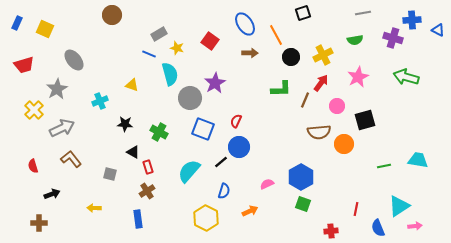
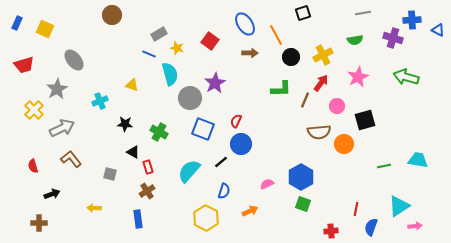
blue circle at (239, 147): moved 2 px right, 3 px up
blue semicircle at (378, 228): moved 7 px left, 1 px up; rotated 42 degrees clockwise
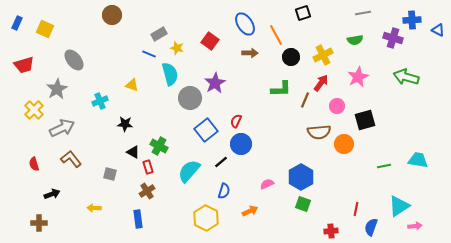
blue square at (203, 129): moved 3 px right, 1 px down; rotated 30 degrees clockwise
green cross at (159, 132): moved 14 px down
red semicircle at (33, 166): moved 1 px right, 2 px up
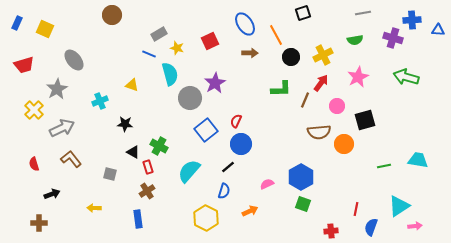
blue triangle at (438, 30): rotated 24 degrees counterclockwise
red square at (210, 41): rotated 30 degrees clockwise
black line at (221, 162): moved 7 px right, 5 px down
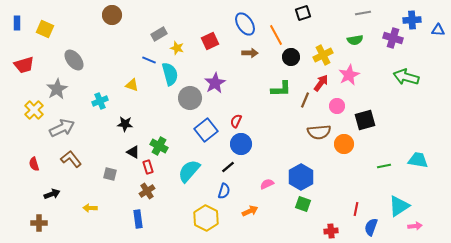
blue rectangle at (17, 23): rotated 24 degrees counterclockwise
blue line at (149, 54): moved 6 px down
pink star at (358, 77): moved 9 px left, 2 px up
yellow arrow at (94, 208): moved 4 px left
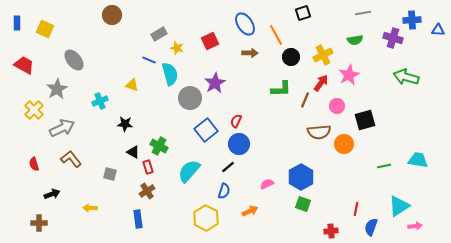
red trapezoid at (24, 65): rotated 135 degrees counterclockwise
blue circle at (241, 144): moved 2 px left
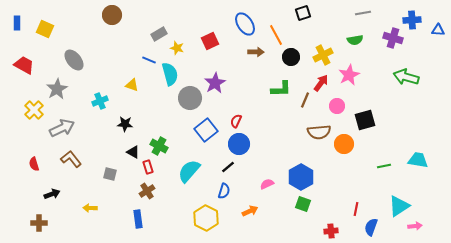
brown arrow at (250, 53): moved 6 px right, 1 px up
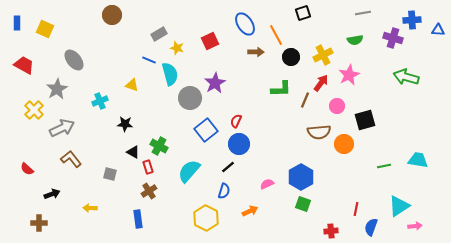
red semicircle at (34, 164): moved 7 px left, 5 px down; rotated 32 degrees counterclockwise
brown cross at (147, 191): moved 2 px right
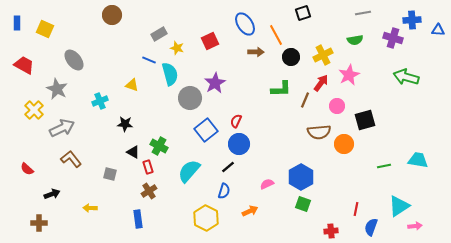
gray star at (57, 89): rotated 15 degrees counterclockwise
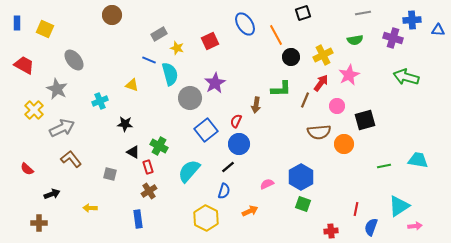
brown arrow at (256, 52): moved 53 px down; rotated 98 degrees clockwise
